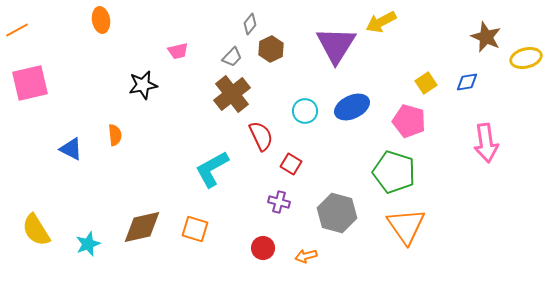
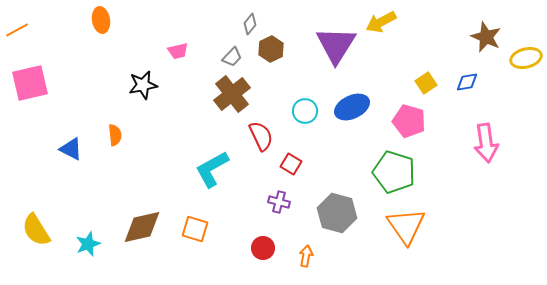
orange arrow: rotated 115 degrees clockwise
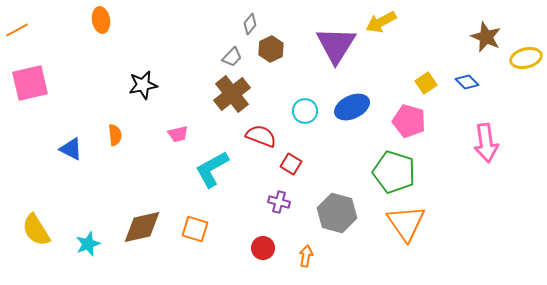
pink trapezoid: moved 83 px down
blue diamond: rotated 55 degrees clockwise
red semicircle: rotated 44 degrees counterclockwise
orange triangle: moved 3 px up
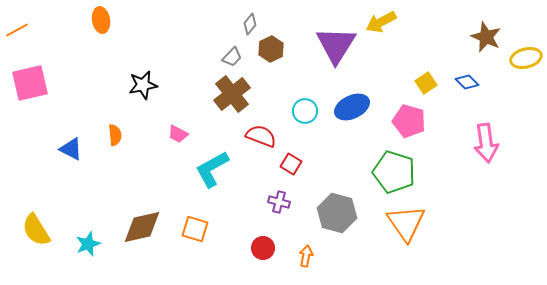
pink trapezoid: rotated 40 degrees clockwise
